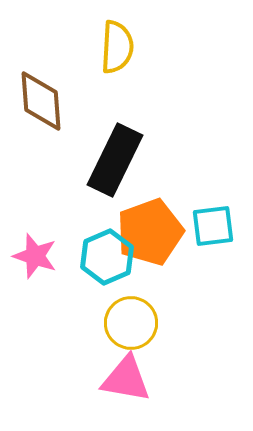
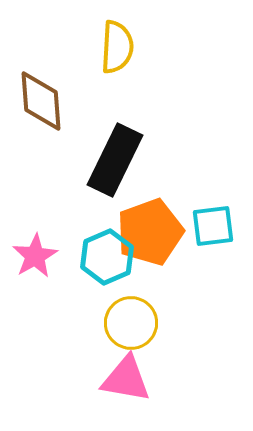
pink star: rotated 24 degrees clockwise
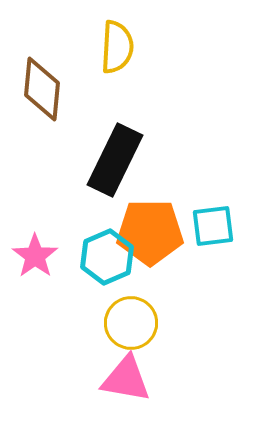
brown diamond: moved 1 px right, 12 px up; rotated 10 degrees clockwise
orange pentagon: rotated 20 degrees clockwise
pink star: rotated 6 degrees counterclockwise
